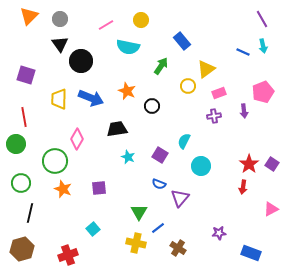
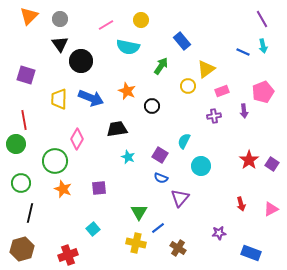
pink rectangle at (219, 93): moved 3 px right, 2 px up
red line at (24, 117): moved 3 px down
red star at (249, 164): moved 4 px up
blue semicircle at (159, 184): moved 2 px right, 6 px up
red arrow at (243, 187): moved 2 px left, 17 px down; rotated 24 degrees counterclockwise
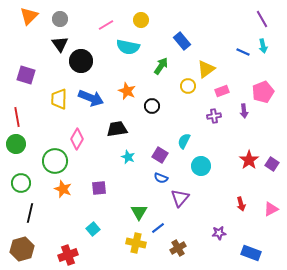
red line at (24, 120): moved 7 px left, 3 px up
brown cross at (178, 248): rotated 28 degrees clockwise
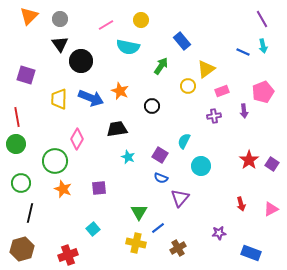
orange star at (127, 91): moved 7 px left
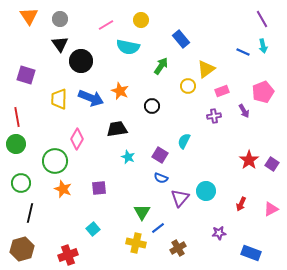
orange triangle at (29, 16): rotated 18 degrees counterclockwise
blue rectangle at (182, 41): moved 1 px left, 2 px up
purple arrow at (244, 111): rotated 24 degrees counterclockwise
cyan circle at (201, 166): moved 5 px right, 25 px down
red arrow at (241, 204): rotated 40 degrees clockwise
green triangle at (139, 212): moved 3 px right
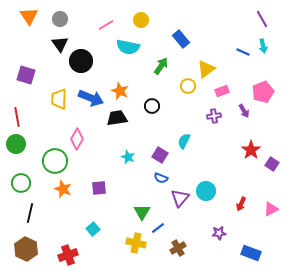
black trapezoid at (117, 129): moved 11 px up
red star at (249, 160): moved 2 px right, 10 px up
brown hexagon at (22, 249): moved 4 px right; rotated 20 degrees counterclockwise
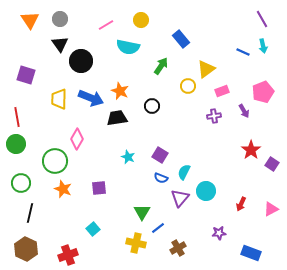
orange triangle at (29, 16): moved 1 px right, 4 px down
cyan semicircle at (184, 141): moved 31 px down
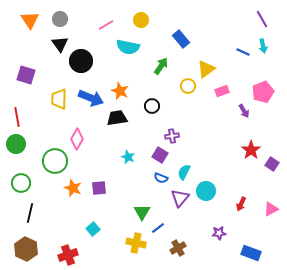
purple cross at (214, 116): moved 42 px left, 20 px down
orange star at (63, 189): moved 10 px right, 1 px up
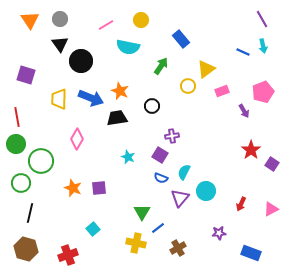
green circle at (55, 161): moved 14 px left
brown hexagon at (26, 249): rotated 10 degrees counterclockwise
